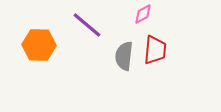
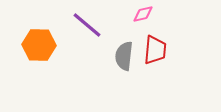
pink diamond: rotated 15 degrees clockwise
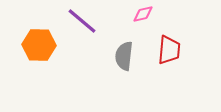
purple line: moved 5 px left, 4 px up
red trapezoid: moved 14 px right
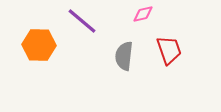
red trapezoid: rotated 24 degrees counterclockwise
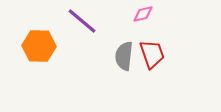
orange hexagon: moved 1 px down
red trapezoid: moved 17 px left, 4 px down
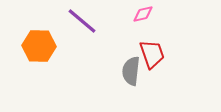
gray semicircle: moved 7 px right, 15 px down
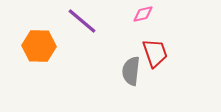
red trapezoid: moved 3 px right, 1 px up
